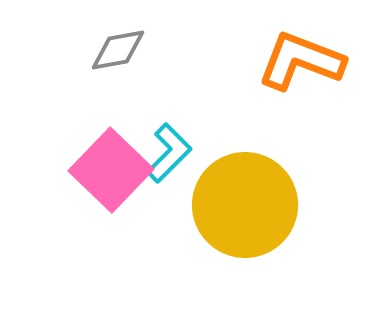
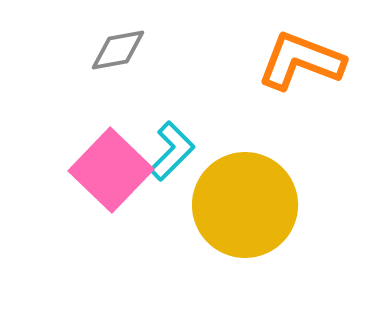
cyan L-shape: moved 3 px right, 2 px up
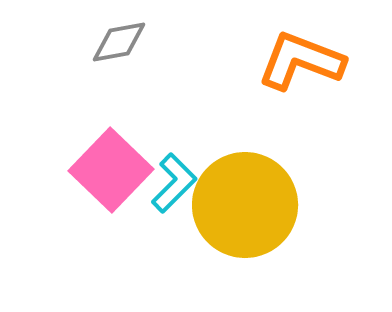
gray diamond: moved 1 px right, 8 px up
cyan L-shape: moved 2 px right, 32 px down
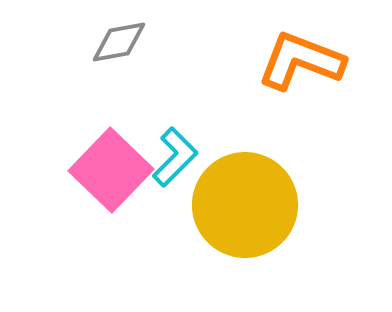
cyan L-shape: moved 1 px right, 26 px up
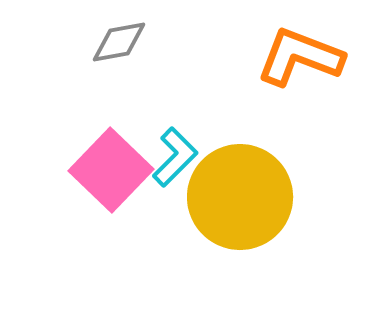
orange L-shape: moved 1 px left, 4 px up
yellow circle: moved 5 px left, 8 px up
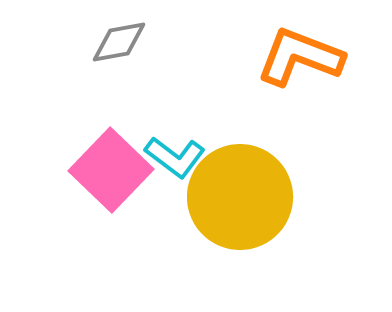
cyan L-shape: rotated 82 degrees clockwise
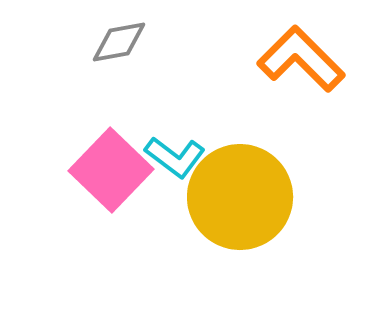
orange L-shape: moved 1 px right, 2 px down; rotated 24 degrees clockwise
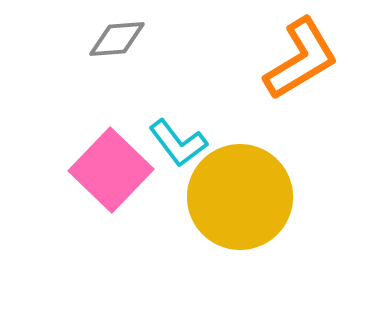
gray diamond: moved 2 px left, 3 px up; rotated 6 degrees clockwise
orange L-shape: rotated 104 degrees clockwise
cyan L-shape: moved 3 px right, 14 px up; rotated 16 degrees clockwise
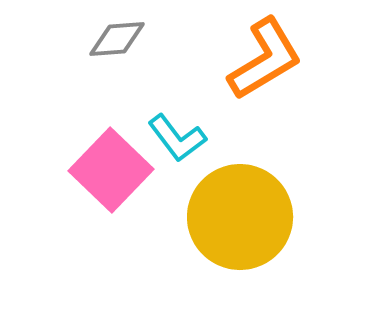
orange L-shape: moved 36 px left
cyan L-shape: moved 1 px left, 5 px up
yellow circle: moved 20 px down
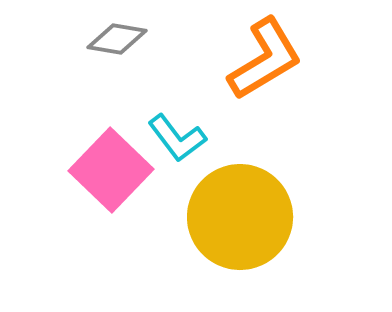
gray diamond: rotated 14 degrees clockwise
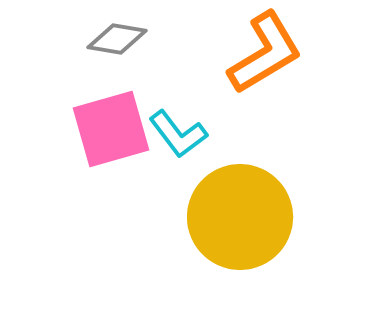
orange L-shape: moved 6 px up
cyan L-shape: moved 1 px right, 4 px up
pink square: moved 41 px up; rotated 30 degrees clockwise
